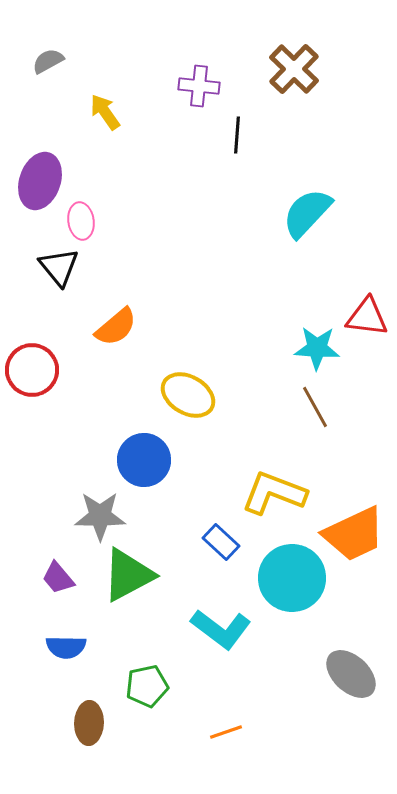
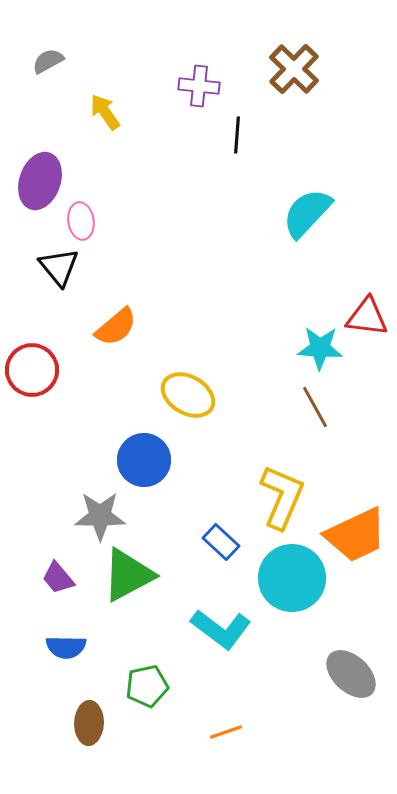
cyan star: moved 3 px right
yellow L-shape: moved 8 px right, 4 px down; rotated 92 degrees clockwise
orange trapezoid: moved 2 px right, 1 px down
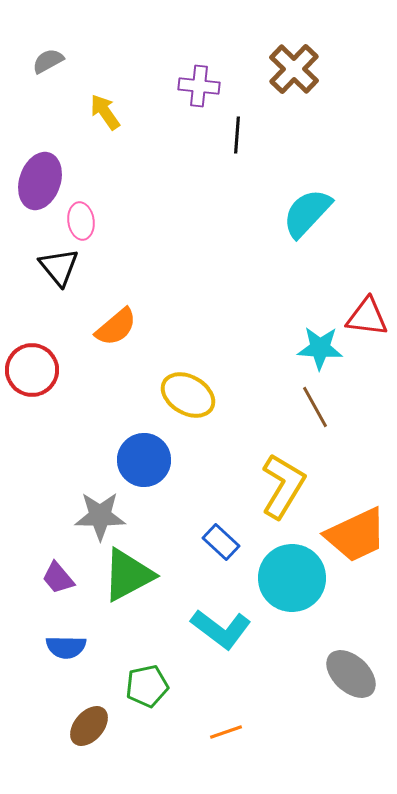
yellow L-shape: moved 1 px right, 11 px up; rotated 8 degrees clockwise
brown ellipse: moved 3 px down; rotated 39 degrees clockwise
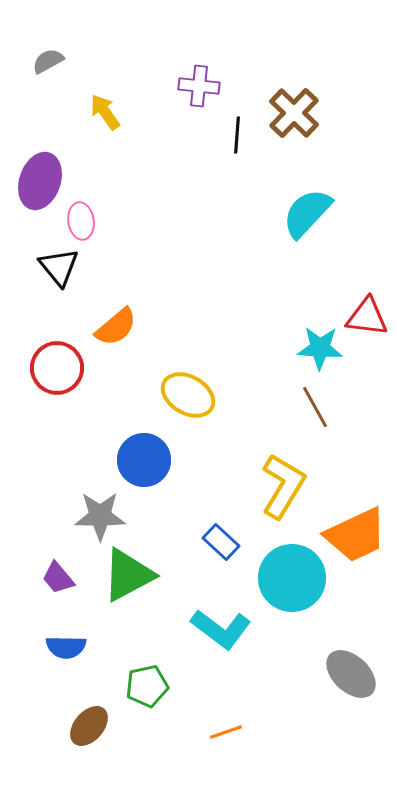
brown cross: moved 44 px down
red circle: moved 25 px right, 2 px up
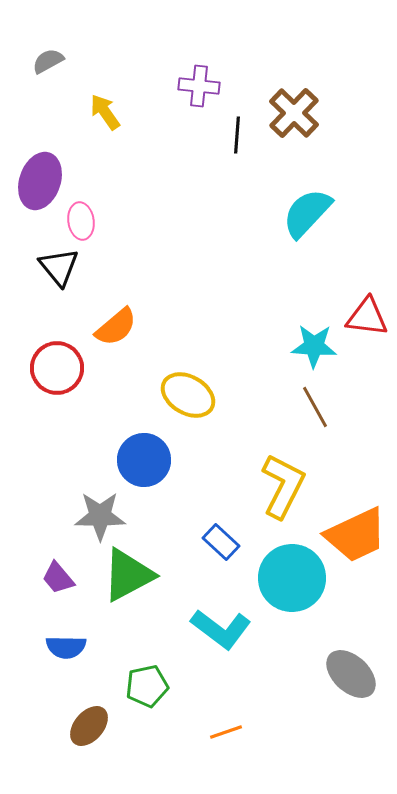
cyan star: moved 6 px left, 2 px up
yellow L-shape: rotated 4 degrees counterclockwise
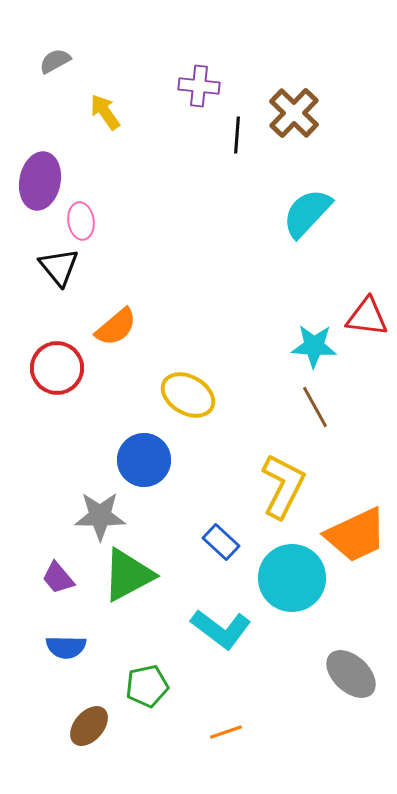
gray semicircle: moved 7 px right
purple ellipse: rotated 8 degrees counterclockwise
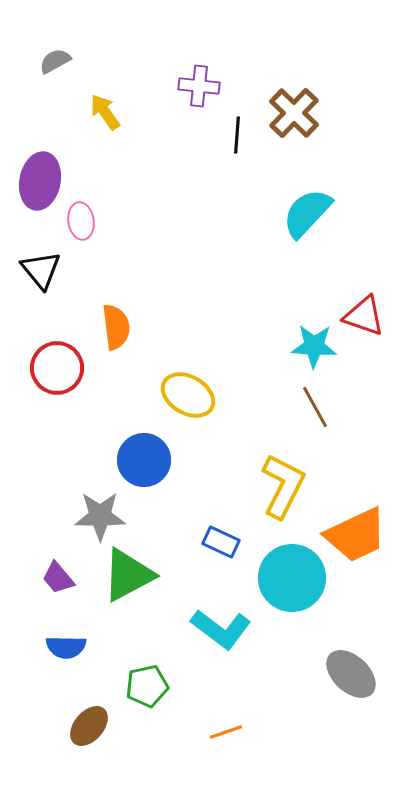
black triangle: moved 18 px left, 3 px down
red triangle: moved 3 px left, 1 px up; rotated 12 degrees clockwise
orange semicircle: rotated 57 degrees counterclockwise
blue rectangle: rotated 18 degrees counterclockwise
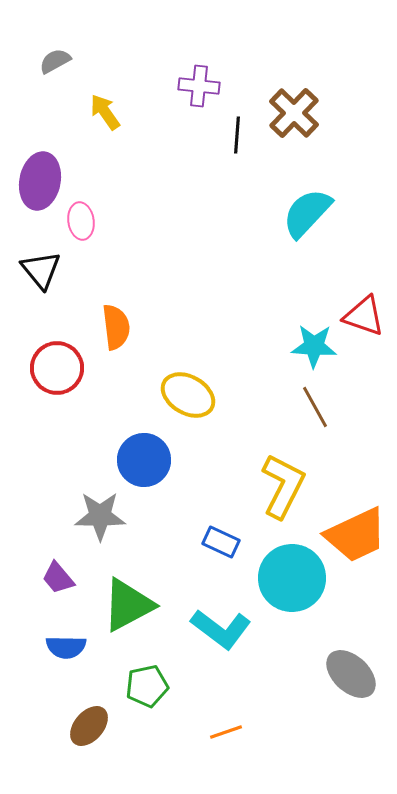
green triangle: moved 30 px down
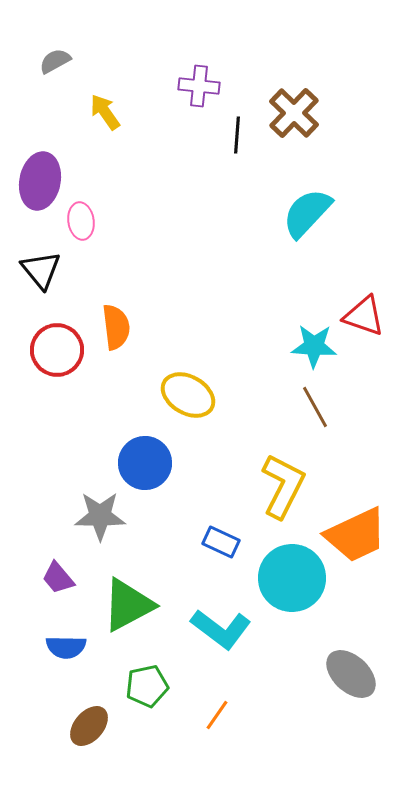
red circle: moved 18 px up
blue circle: moved 1 px right, 3 px down
orange line: moved 9 px left, 17 px up; rotated 36 degrees counterclockwise
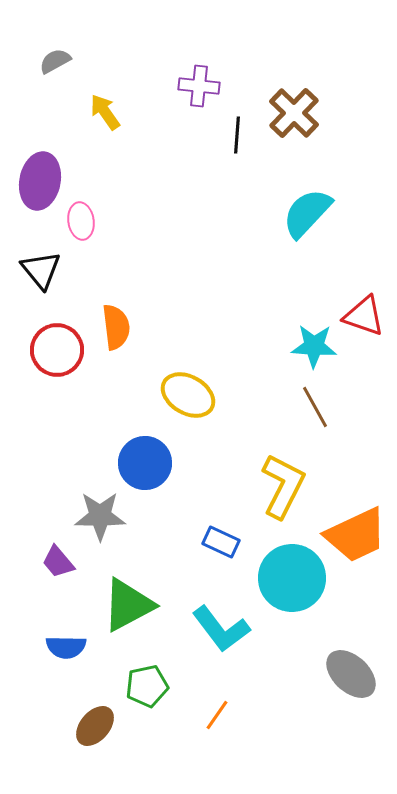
purple trapezoid: moved 16 px up
cyan L-shape: rotated 16 degrees clockwise
brown ellipse: moved 6 px right
